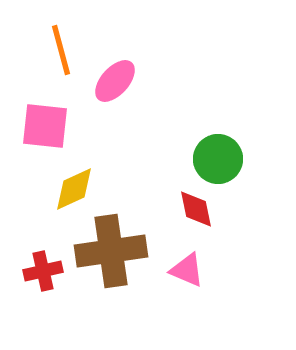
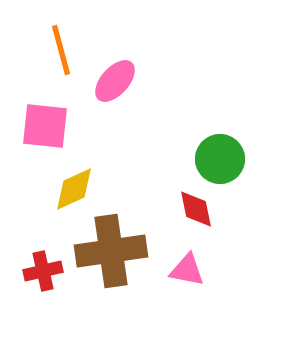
green circle: moved 2 px right
pink triangle: rotated 12 degrees counterclockwise
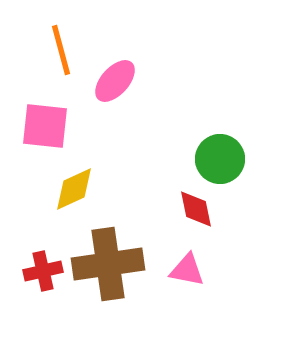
brown cross: moved 3 px left, 13 px down
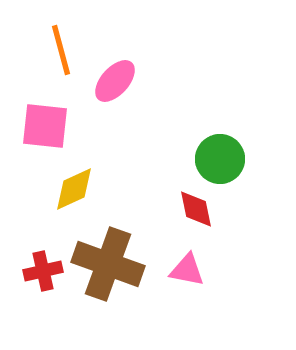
brown cross: rotated 28 degrees clockwise
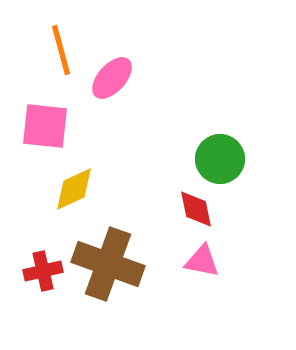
pink ellipse: moved 3 px left, 3 px up
pink triangle: moved 15 px right, 9 px up
